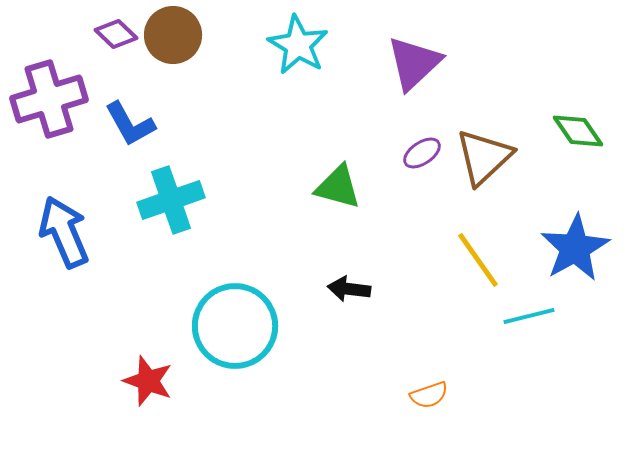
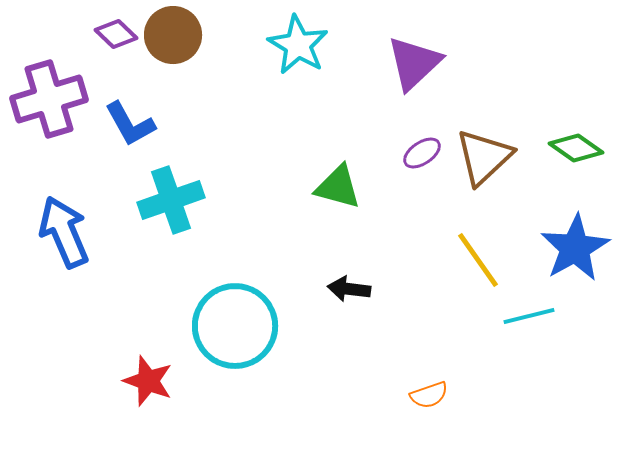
green diamond: moved 2 px left, 17 px down; rotated 20 degrees counterclockwise
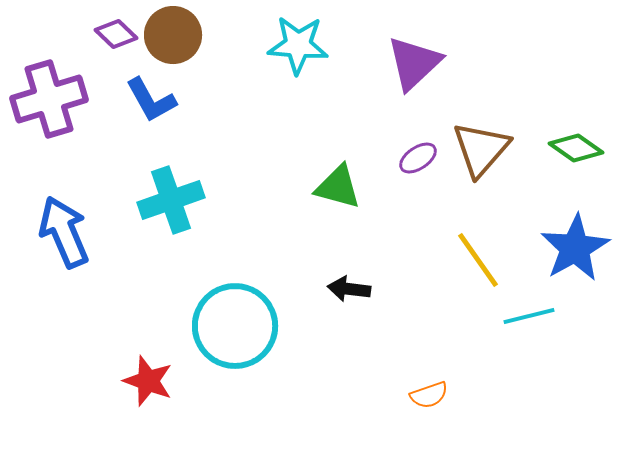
cyan star: rotated 26 degrees counterclockwise
blue L-shape: moved 21 px right, 24 px up
purple ellipse: moved 4 px left, 5 px down
brown triangle: moved 3 px left, 8 px up; rotated 6 degrees counterclockwise
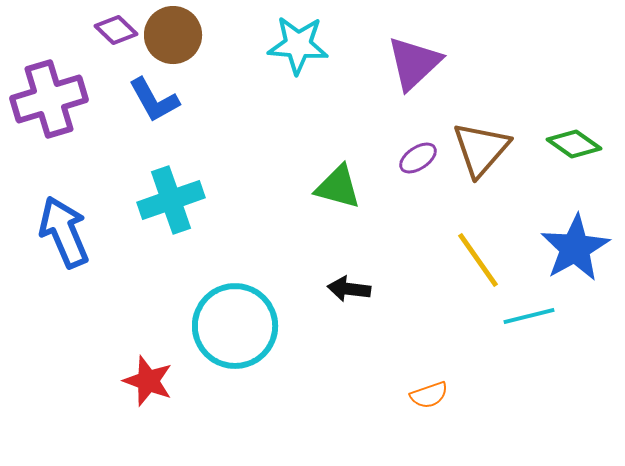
purple diamond: moved 4 px up
blue L-shape: moved 3 px right
green diamond: moved 2 px left, 4 px up
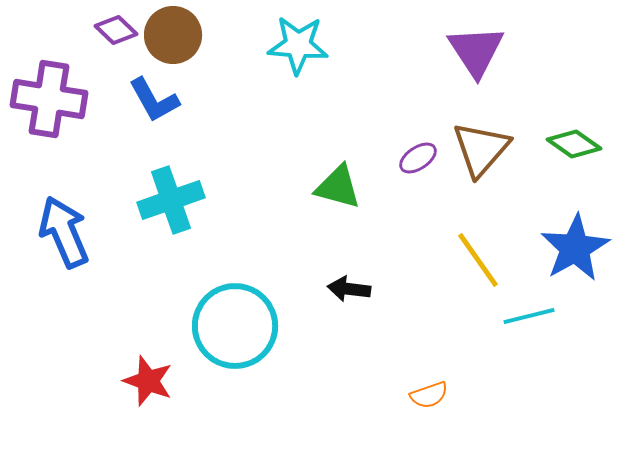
purple triangle: moved 62 px right, 12 px up; rotated 20 degrees counterclockwise
purple cross: rotated 26 degrees clockwise
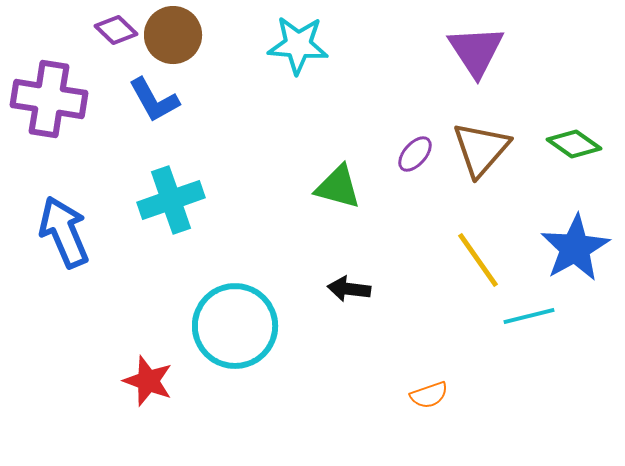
purple ellipse: moved 3 px left, 4 px up; rotated 15 degrees counterclockwise
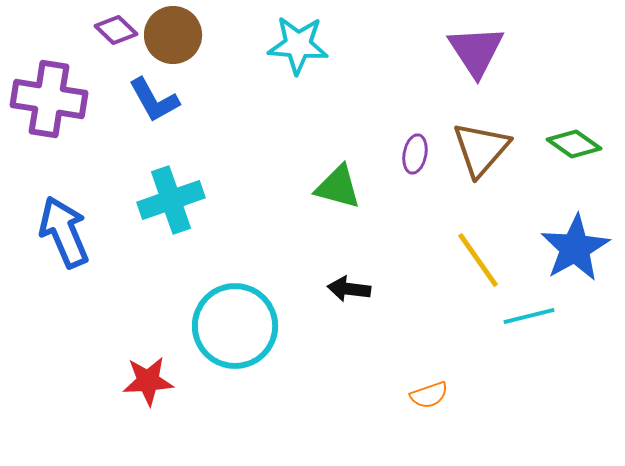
purple ellipse: rotated 30 degrees counterclockwise
red star: rotated 24 degrees counterclockwise
